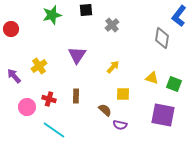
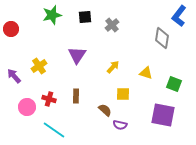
black square: moved 1 px left, 7 px down
yellow triangle: moved 6 px left, 5 px up
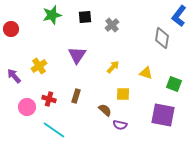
brown rectangle: rotated 16 degrees clockwise
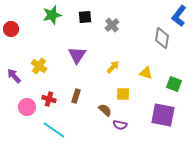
yellow cross: rotated 21 degrees counterclockwise
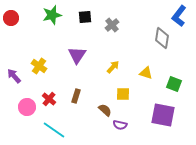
red circle: moved 11 px up
red cross: rotated 24 degrees clockwise
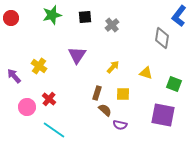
brown rectangle: moved 21 px right, 3 px up
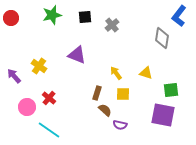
purple triangle: rotated 42 degrees counterclockwise
yellow arrow: moved 3 px right, 6 px down; rotated 80 degrees counterclockwise
green square: moved 3 px left, 6 px down; rotated 28 degrees counterclockwise
red cross: moved 1 px up
cyan line: moved 5 px left
